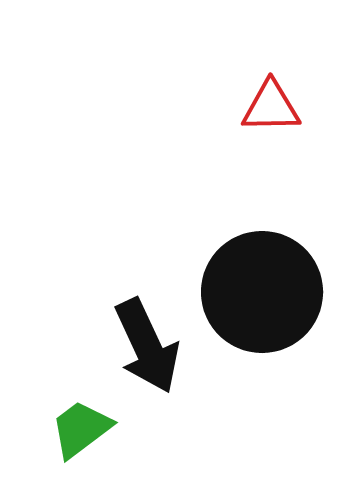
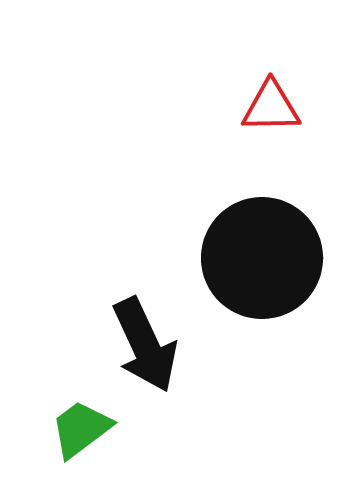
black circle: moved 34 px up
black arrow: moved 2 px left, 1 px up
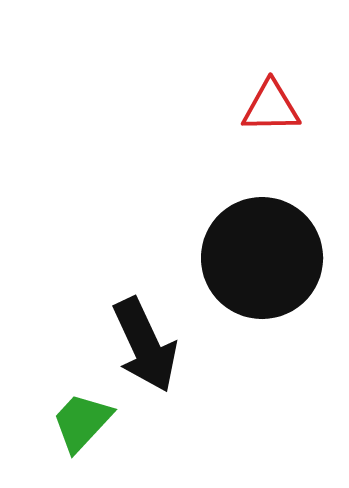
green trapezoid: moved 1 px right, 7 px up; rotated 10 degrees counterclockwise
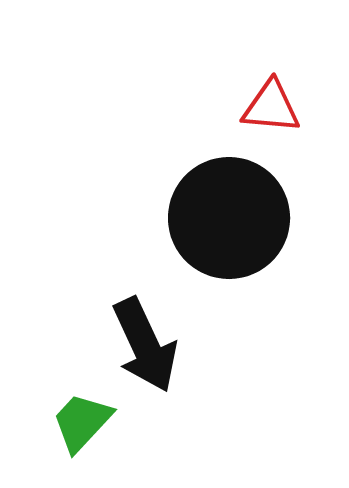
red triangle: rotated 6 degrees clockwise
black circle: moved 33 px left, 40 px up
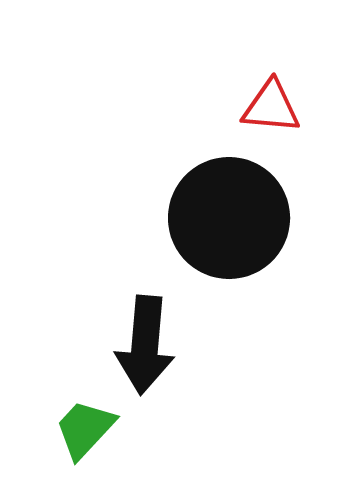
black arrow: rotated 30 degrees clockwise
green trapezoid: moved 3 px right, 7 px down
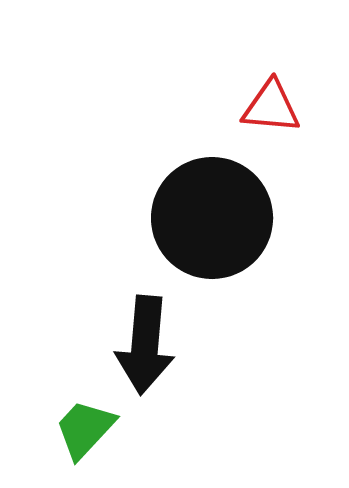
black circle: moved 17 px left
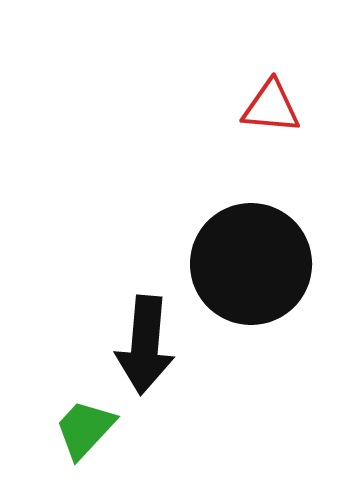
black circle: moved 39 px right, 46 px down
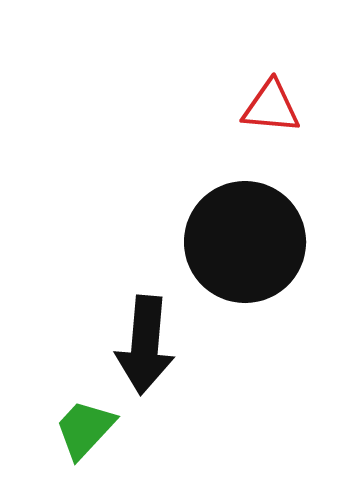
black circle: moved 6 px left, 22 px up
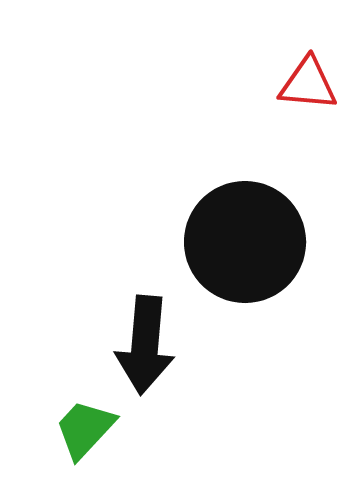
red triangle: moved 37 px right, 23 px up
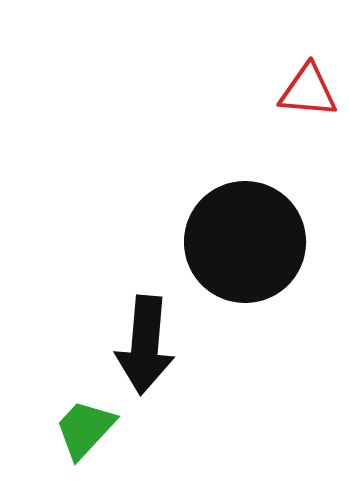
red triangle: moved 7 px down
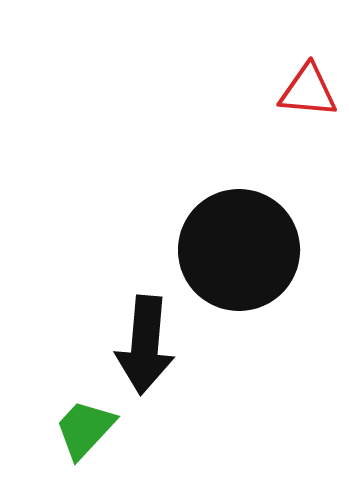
black circle: moved 6 px left, 8 px down
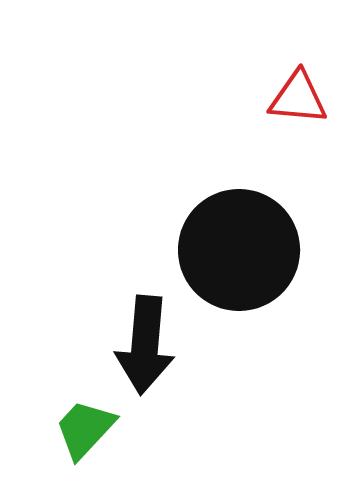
red triangle: moved 10 px left, 7 px down
